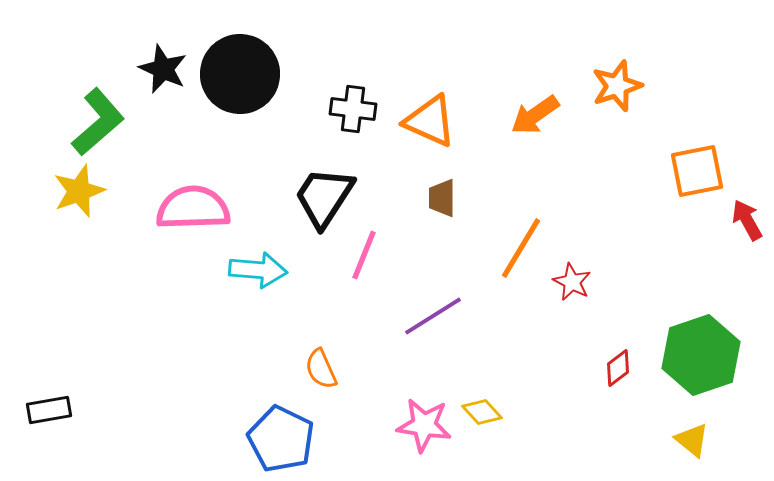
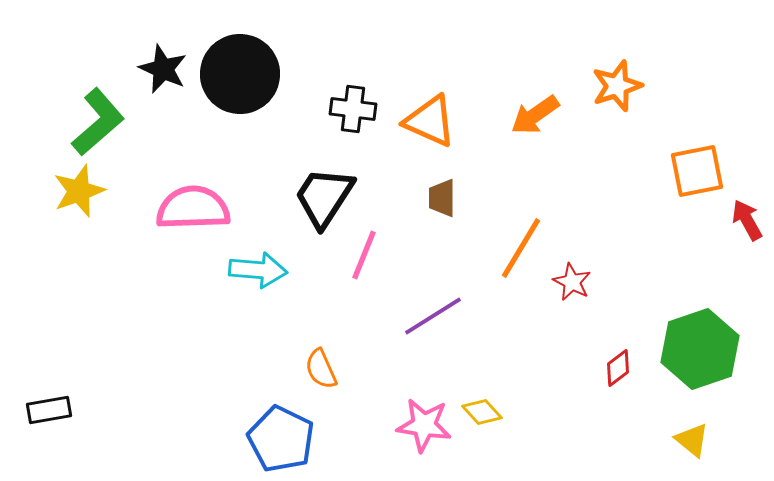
green hexagon: moved 1 px left, 6 px up
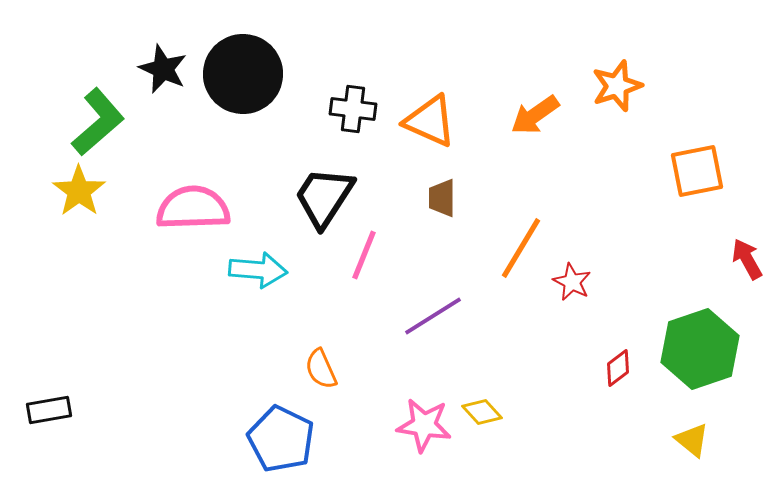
black circle: moved 3 px right
yellow star: rotated 16 degrees counterclockwise
red arrow: moved 39 px down
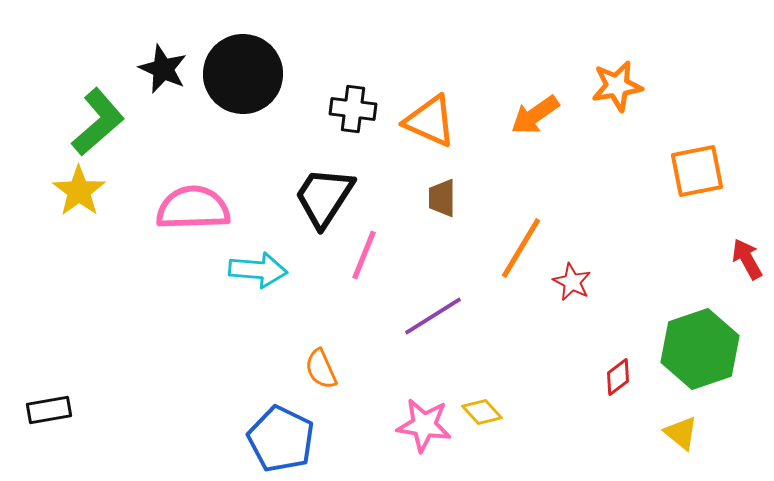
orange star: rotated 9 degrees clockwise
red diamond: moved 9 px down
yellow triangle: moved 11 px left, 7 px up
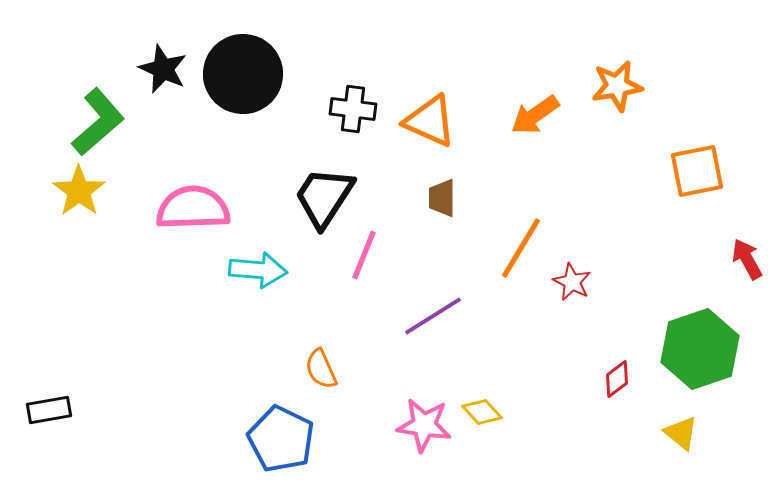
red diamond: moved 1 px left, 2 px down
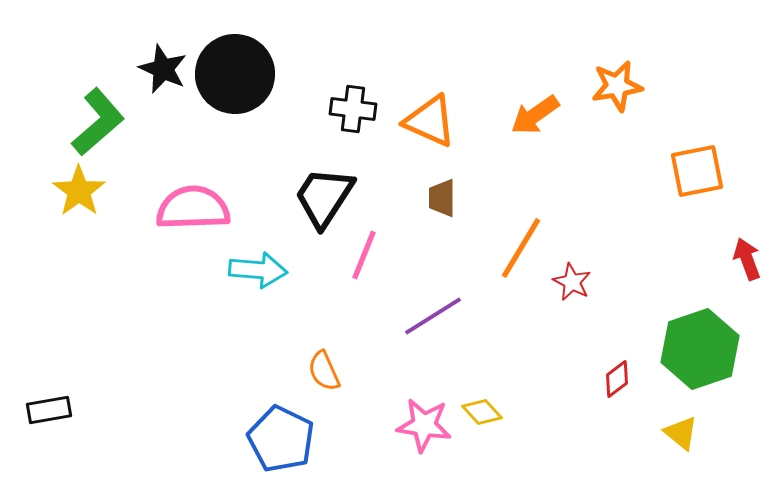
black circle: moved 8 px left
red arrow: rotated 9 degrees clockwise
orange semicircle: moved 3 px right, 2 px down
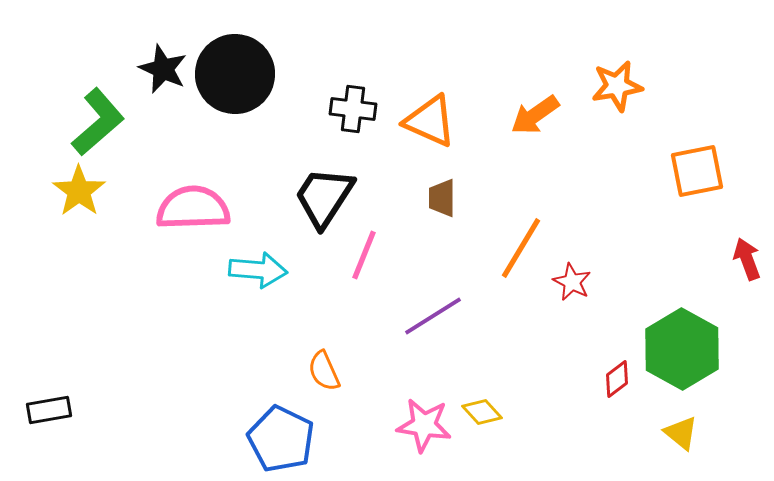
green hexagon: moved 18 px left; rotated 12 degrees counterclockwise
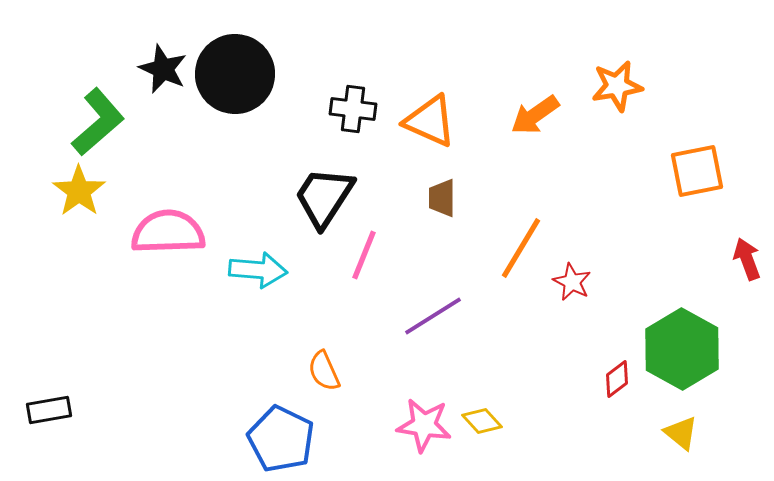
pink semicircle: moved 25 px left, 24 px down
yellow diamond: moved 9 px down
